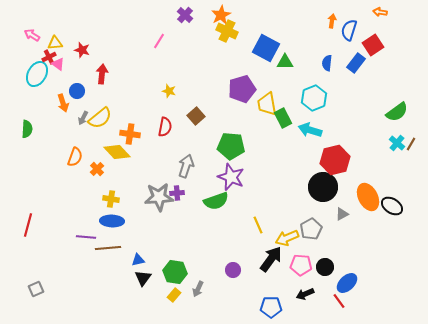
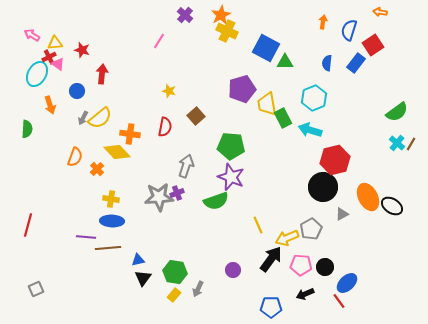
orange arrow at (332, 21): moved 9 px left, 1 px down
orange arrow at (63, 103): moved 13 px left, 2 px down
purple cross at (177, 193): rotated 16 degrees counterclockwise
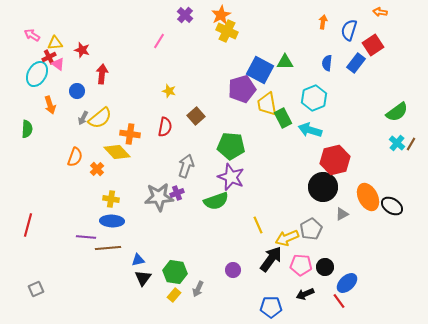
blue square at (266, 48): moved 6 px left, 22 px down
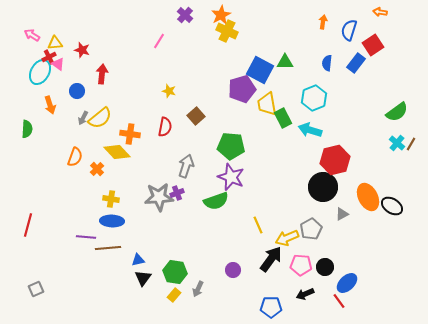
cyan ellipse at (37, 74): moved 3 px right, 2 px up
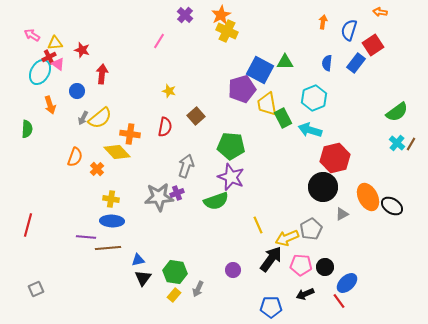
red hexagon at (335, 160): moved 2 px up
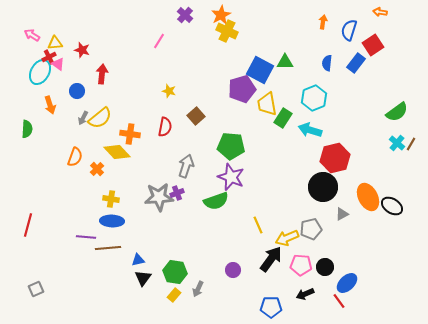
green rectangle at (283, 118): rotated 60 degrees clockwise
gray pentagon at (311, 229): rotated 15 degrees clockwise
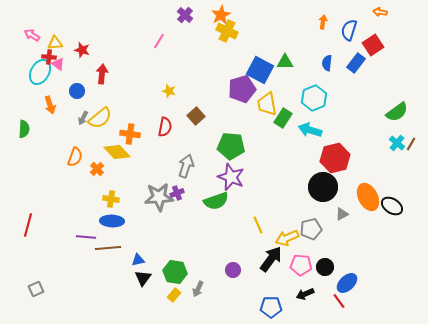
red cross at (49, 57): rotated 32 degrees clockwise
green semicircle at (27, 129): moved 3 px left
